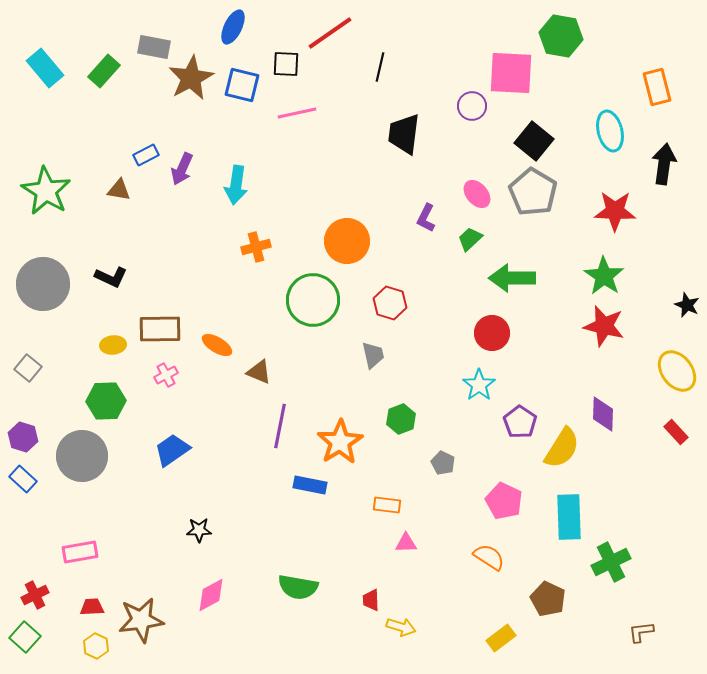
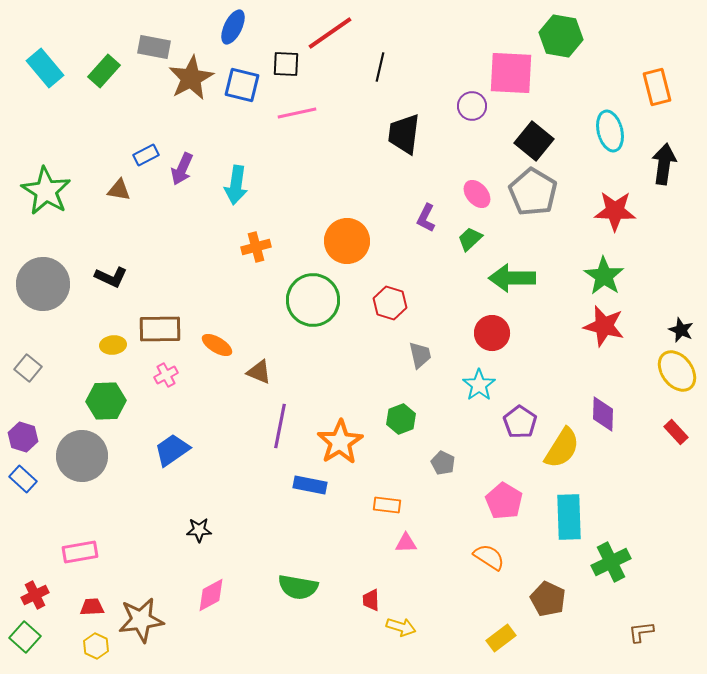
black star at (687, 305): moved 6 px left, 25 px down
gray trapezoid at (373, 355): moved 47 px right
pink pentagon at (504, 501): rotated 6 degrees clockwise
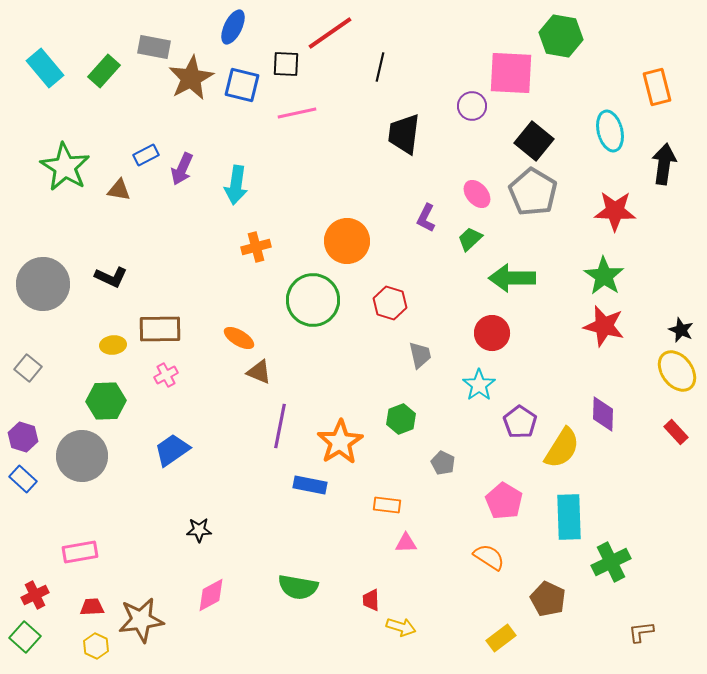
green star at (46, 191): moved 19 px right, 24 px up
orange ellipse at (217, 345): moved 22 px right, 7 px up
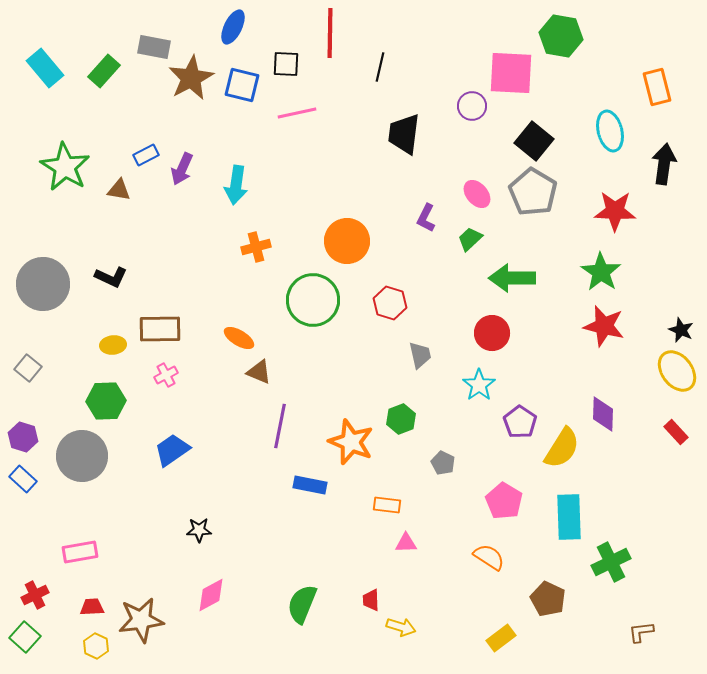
red line at (330, 33): rotated 54 degrees counterclockwise
green star at (604, 276): moved 3 px left, 4 px up
orange star at (340, 442): moved 11 px right; rotated 18 degrees counterclockwise
green semicircle at (298, 587): moved 4 px right, 17 px down; rotated 102 degrees clockwise
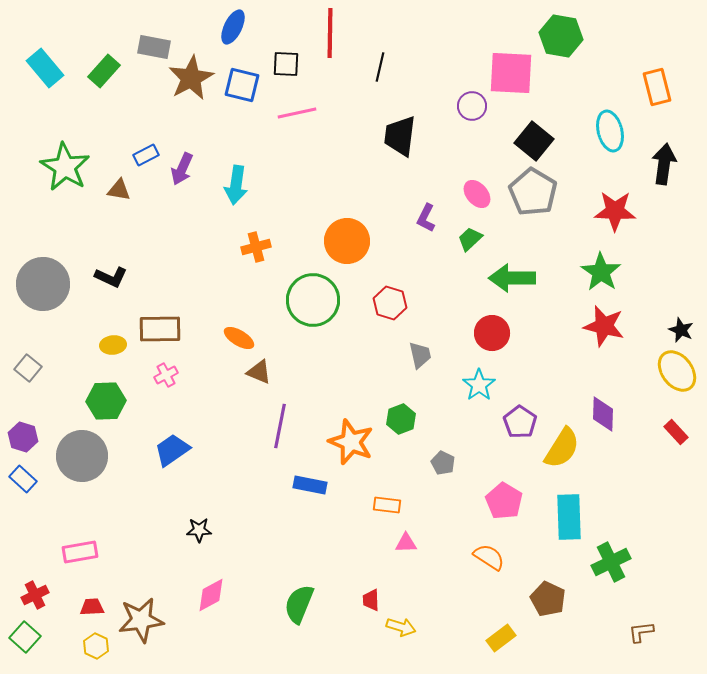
black trapezoid at (404, 134): moved 4 px left, 2 px down
green semicircle at (302, 604): moved 3 px left
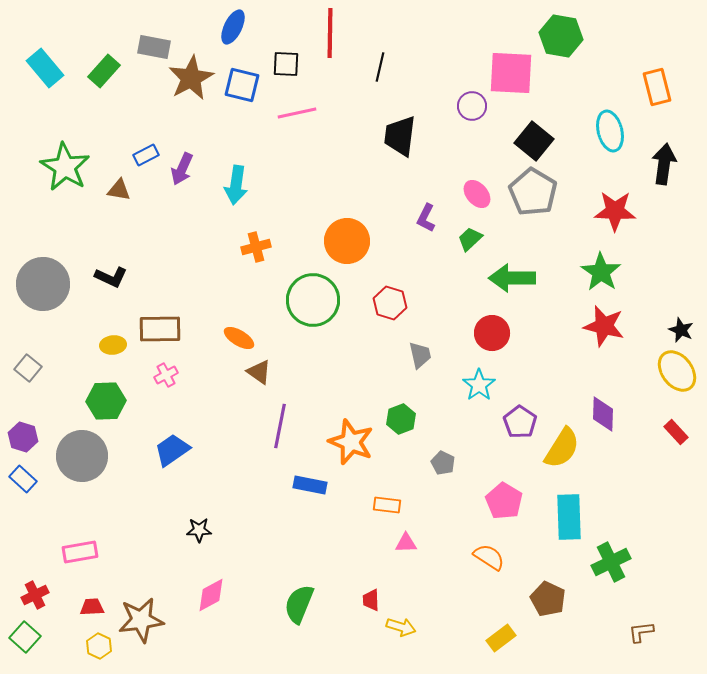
brown triangle at (259, 372): rotated 12 degrees clockwise
yellow hexagon at (96, 646): moved 3 px right
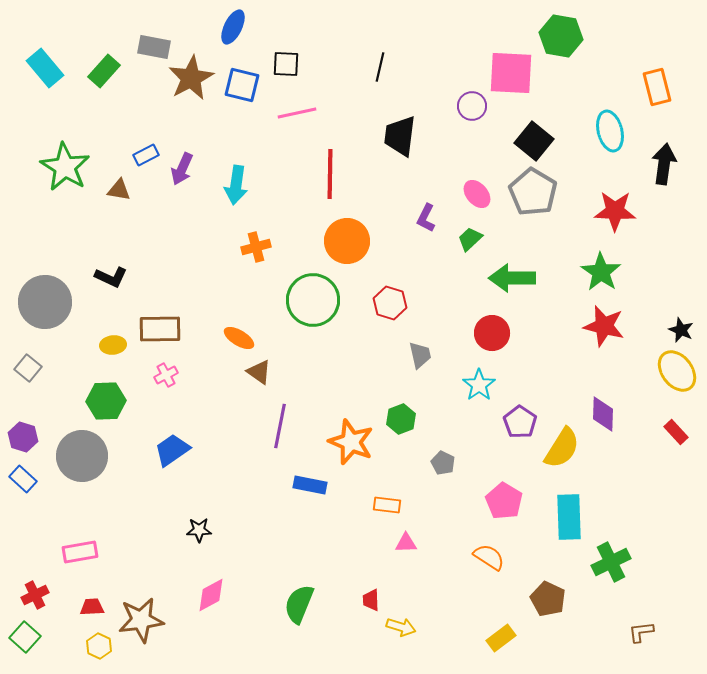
red line at (330, 33): moved 141 px down
gray circle at (43, 284): moved 2 px right, 18 px down
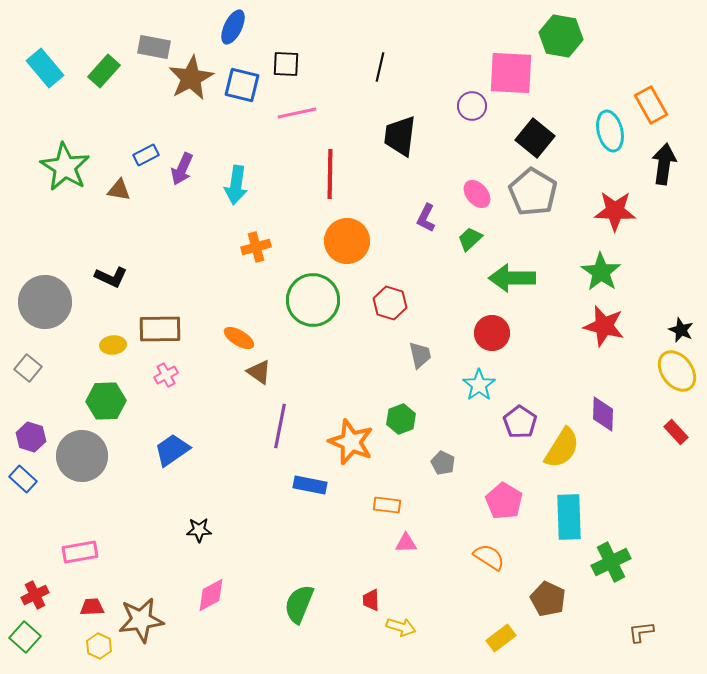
orange rectangle at (657, 87): moved 6 px left, 18 px down; rotated 15 degrees counterclockwise
black square at (534, 141): moved 1 px right, 3 px up
purple hexagon at (23, 437): moved 8 px right
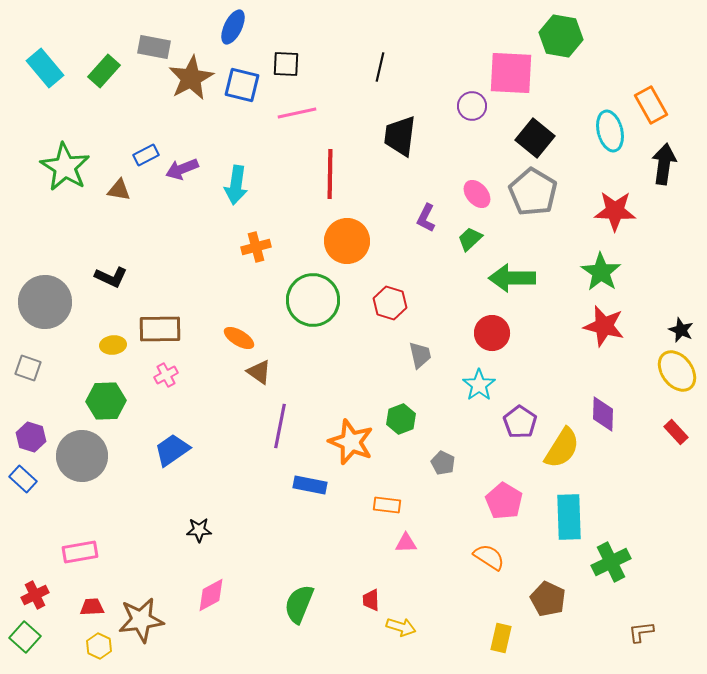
purple arrow at (182, 169): rotated 44 degrees clockwise
gray square at (28, 368): rotated 20 degrees counterclockwise
yellow rectangle at (501, 638): rotated 40 degrees counterclockwise
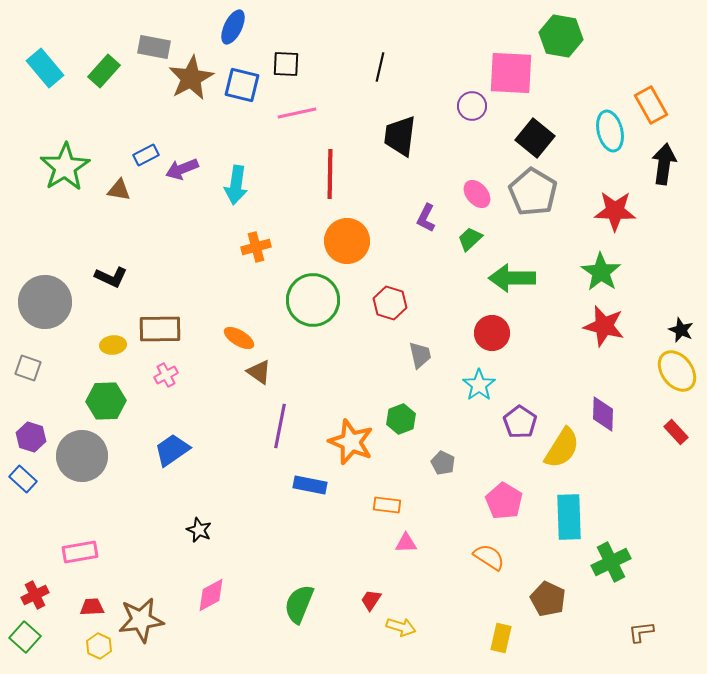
green star at (65, 167): rotated 9 degrees clockwise
black star at (199, 530): rotated 25 degrees clockwise
red trapezoid at (371, 600): rotated 35 degrees clockwise
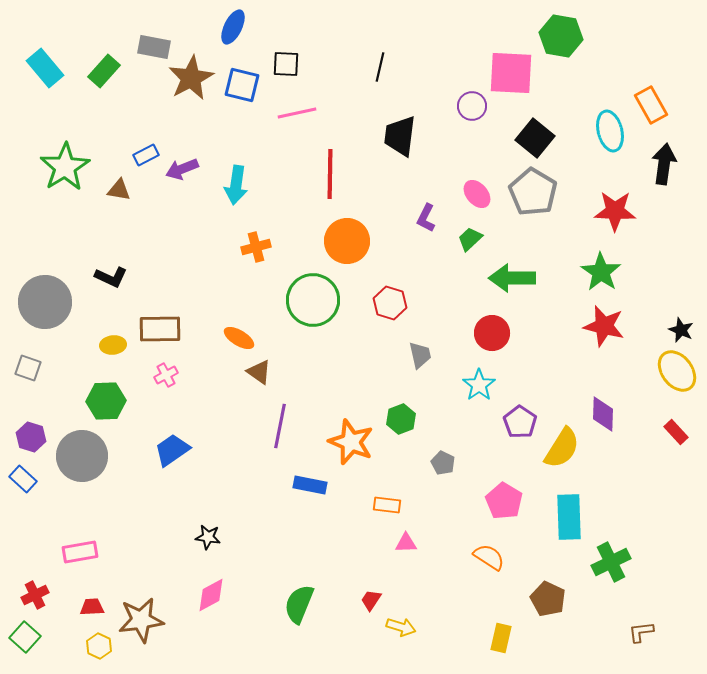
black star at (199, 530): moved 9 px right, 7 px down; rotated 15 degrees counterclockwise
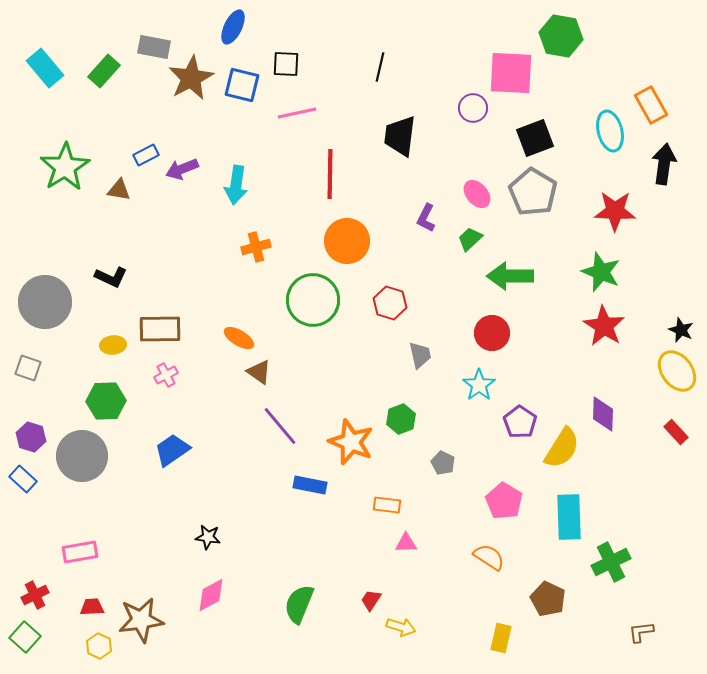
purple circle at (472, 106): moved 1 px right, 2 px down
black square at (535, 138): rotated 30 degrees clockwise
green star at (601, 272): rotated 12 degrees counterclockwise
green arrow at (512, 278): moved 2 px left, 2 px up
red star at (604, 326): rotated 18 degrees clockwise
purple line at (280, 426): rotated 51 degrees counterclockwise
